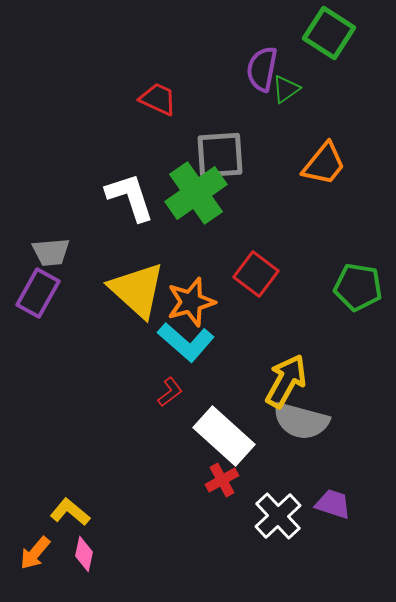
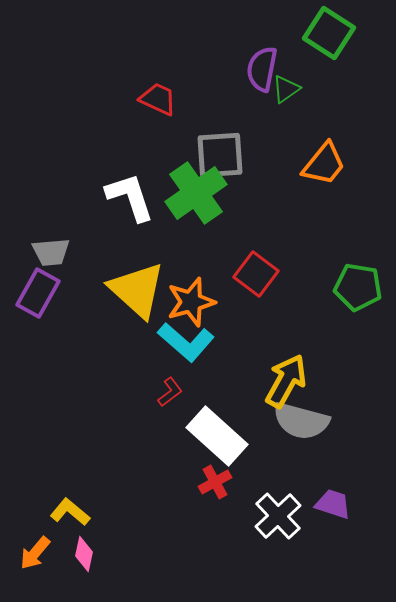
white rectangle: moved 7 px left
red cross: moved 7 px left, 2 px down
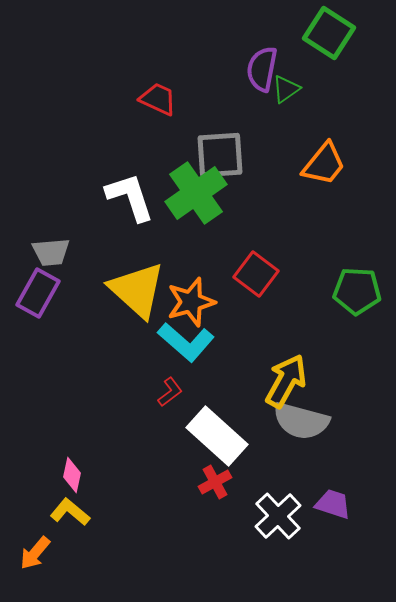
green pentagon: moved 1 px left, 4 px down; rotated 6 degrees counterclockwise
pink diamond: moved 12 px left, 79 px up
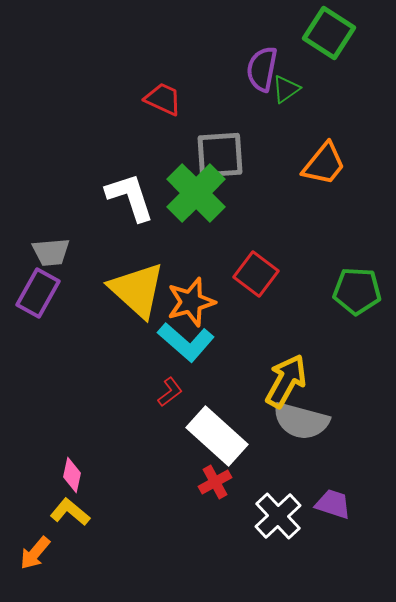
red trapezoid: moved 5 px right
green cross: rotated 10 degrees counterclockwise
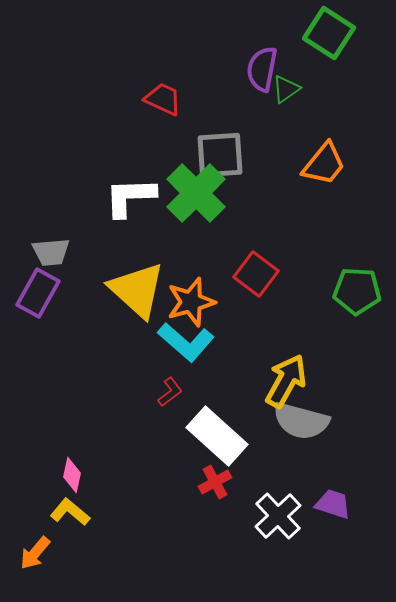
white L-shape: rotated 74 degrees counterclockwise
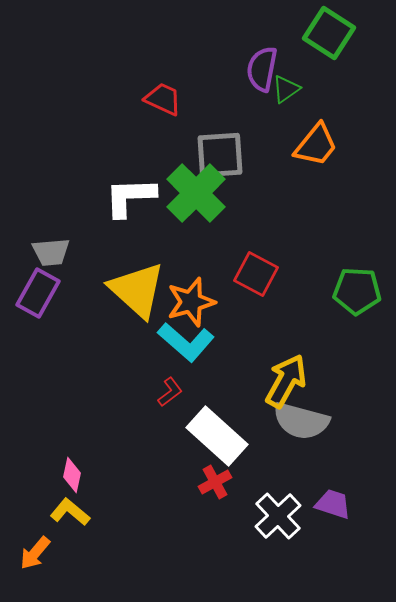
orange trapezoid: moved 8 px left, 19 px up
red square: rotated 9 degrees counterclockwise
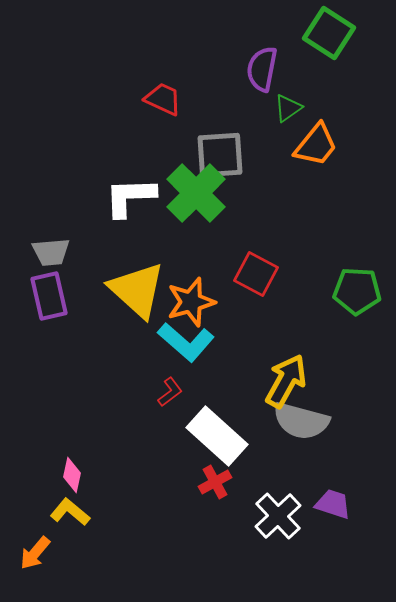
green triangle: moved 2 px right, 19 px down
purple rectangle: moved 11 px right, 3 px down; rotated 42 degrees counterclockwise
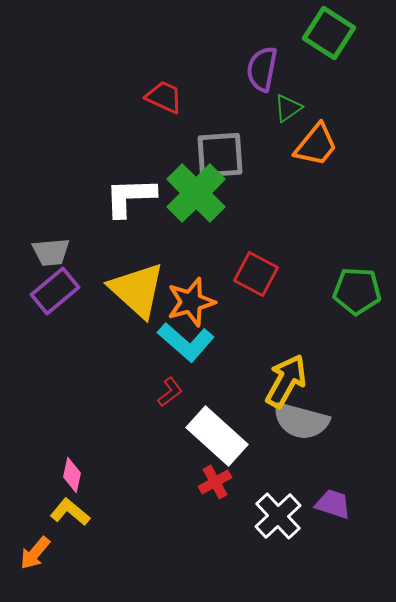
red trapezoid: moved 1 px right, 2 px up
purple rectangle: moved 6 px right, 5 px up; rotated 63 degrees clockwise
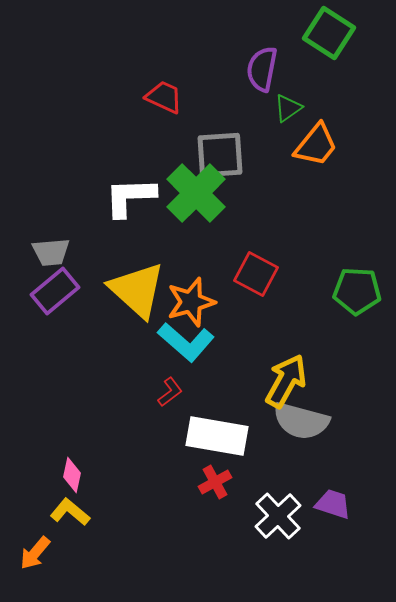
white rectangle: rotated 32 degrees counterclockwise
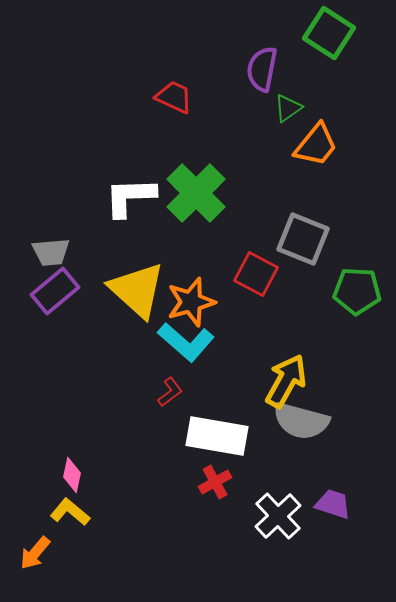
red trapezoid: moved 10 px right
gray square: moved 83 px right, 84 px down; rotated 26 degrees clockwise
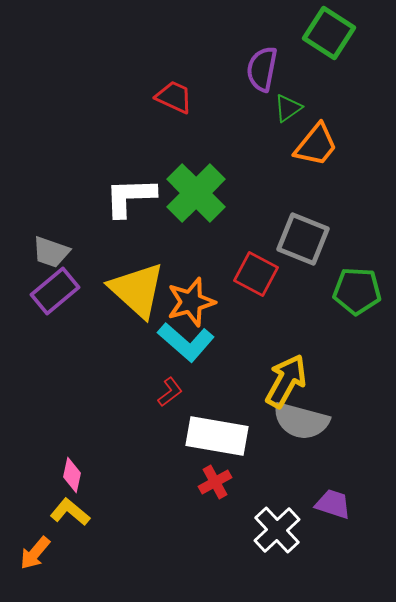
gray trapezoid: rotated 24 degrees clockwise
white cross: moved 1 px left, 14 px down
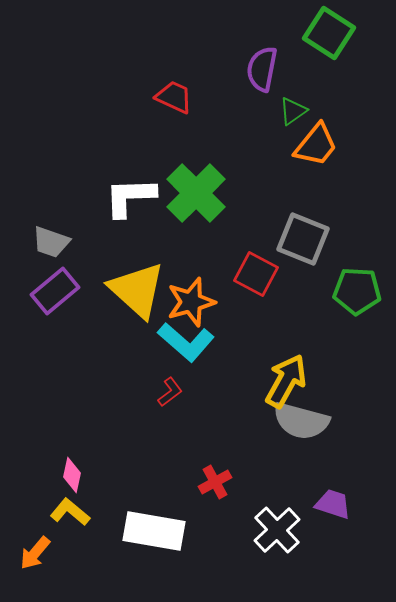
green triangle: moved 5 px right, 3 px down
gray trapezoid: moved 10 px up
white rectangle: moved 63 px left, 95 px down
